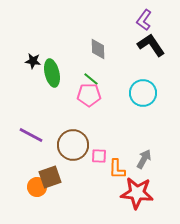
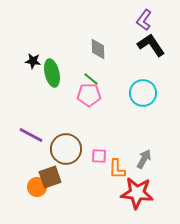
brown circle: moved 7 px left, 4 px down
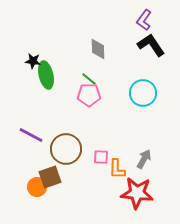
green ellipse: moved 6 px left, 2 px down
green line: moved 2 px left
pink square: moved 2 px right, 1 px down
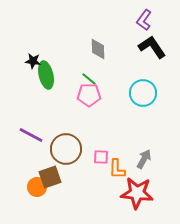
black L-shape: moved 1 px right, 2 px down
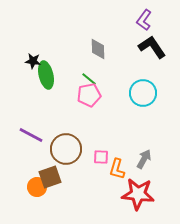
pink pentagon: rotated 10 degrees counterclockwise
orange L-shape: rotated 15 degrees clockwise
red star: moved 1 px right, 1 px down
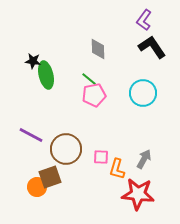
pink pentagon: moved 5 px right
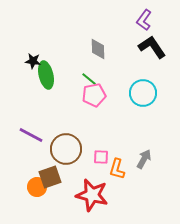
red star: moved 46 px left, 1 px down; rotated 8 degrees clockwise
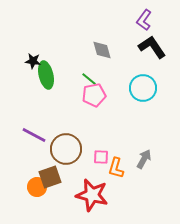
gray diamond: moved 4 px right, 1 px down; rotated 15 degrees counterclockwise
cyan circle: moved 5 px up
purple line: moved 3 px right
orange L-shape: moved 1 px left, 1 px up
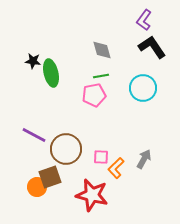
green ellipse: moved 5 px right, 2 px up
green line: moved 12 px right, 3 px up; rotated 49 degrees counterclockwise
orange L-shape: rotated 30 degrees clockwise
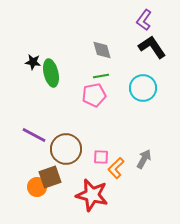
black star: moved 1 px down
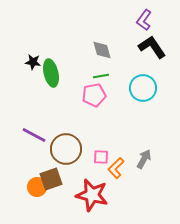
brown square: moved 1 px right, 2 px down
